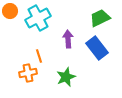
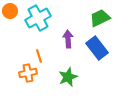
green star: moved 2 px right
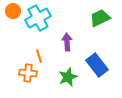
orange circle: moved 3 px right
purple arrow: moved 1 px left, 3 px down
blue rectangle: moved 17 px down
orange cross: rotated 18 degrees clockwise
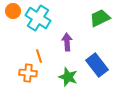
cyan cross: rotated 30 degrees counterclockwise
green star: rotated 30 degrees counterclockwise
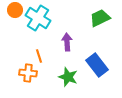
orange circle: moved 2 px right, 1 px up
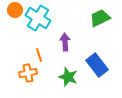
purple arrow: moved 2 px left
orange line: moved 1 px up
orange cross: rotated 18 degrees counterclockwise
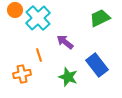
cyan cross: rotated 15 degrees clockwise
purple arrow: rotated 48 degrees counterclockwise
orange cross: moved 6 px left, 1 px down
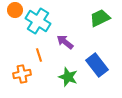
cyan cross: moved 3 px down; rotated 15 degrees counterclockwise
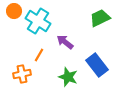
orange circle: moved 1 px left, 1 px down
orange line: rotated 48 degrees clockwise
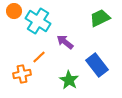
orange line: moved 2 px down; rotated 16 degrees clockwise
green star: moved 1 px right, 3 px down; rotated 12 degrees clockwise
